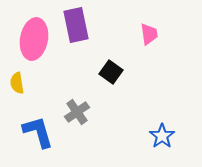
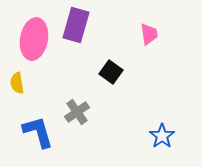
purple rectangle: rotated 28 degrees clockwise
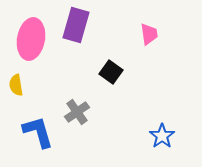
pink ellipse: moved 3 px left
yellow semicircle: moved 1 px left, 2 px down
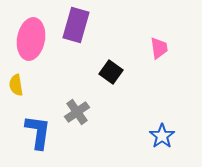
pink trapezoid: moved 10 px right, 14 px down
blue L-shape: rotated 24 degrees clockwise
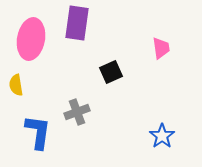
purple rectangle: moved 1 px right, 2 px up; rotated 8 degrees counterclockwise
pink trapezoid: moved 2 px right
black square: rotated 30 degrees clockwise
gray cross: rotated 15 degrees clockwise
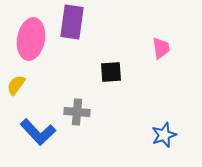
purple rectangle: moved 5 px left, 1 px up
black square: rotated 20 degrees clockwise
yellow semicircle: rotated 45 degrees clockwise
gray cross: rotated 25 degrees clockwise
blue L-shape: rotated 129 degrees clockwise
blue star: moved 2 px right, 1 px up; rotated 15 degrees clockwise
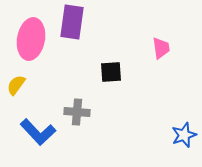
blue star: moved 20 px right
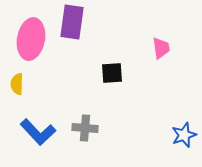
black square: moved 1 px right, 1 px down
yellow semicircle: moved 1 px right, 1 px up; rotated 35 degrees counterclockwise
gray cross: moved 8 px right, 16 px down
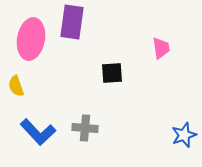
yellow semicircle: moved 1 px left, 2 px down; rotated 20 degrees counterclockwise
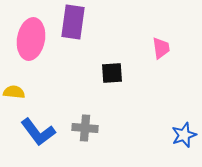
purple rectangle: moved 1 px right
yellow semicircle: moved 2 px left, 6 px down; rotated 115 degrees clockwise
blue L-shape: rotated 6 degrees clockwise
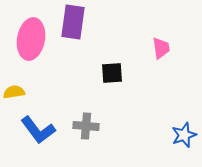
yellow semicircle: rotated 15 degrees counterclockwise
gray cross: moved 1 px right, 2 px up
blue L-shape: moved 2 px up
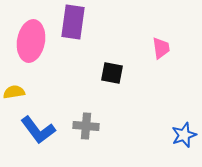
pink ellipse: moved 2 px down
black square: rotated 15 degrees clockwise
